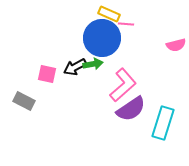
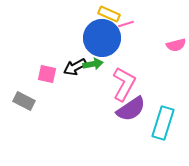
pink line: rotated 21 degrees counterclockwise
pink L-shape: moved 1 px right, 1 px up; rotated 20 degrees counterclockwise
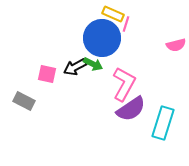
yellow rectangle: moved 4 px right
pink line: rotated 56 degrees counterclockwise
green arrow: rotated 36 degrees clockwise
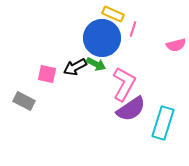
pink line: moved 7 px right, 5 px down
green arrow: moved 3 px right
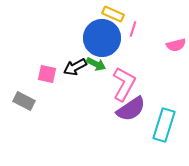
cyan rectangle: moved 1 px right, 2 px down
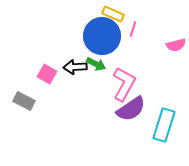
blue circle: moved 2 px up
black arrow: rotated 25 degrees clockwise
pink square: rotated 18 degrees clockwise
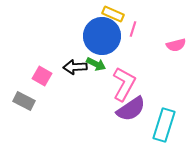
pink square: moved 5 px left, 2 px down
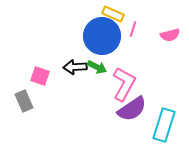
pink semicircle: moved 6 px left, 10 px up
green arrow: moved 1 px right, 3 px down
pink square: moved 2 px left; rotated 12 degrees counterclockwise
gray rectangle: rotated 40 degrees clockwise
purple semicircle: moved 1 px right
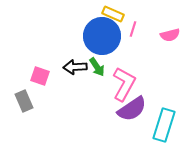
green arrow: rotated 30 degrees clockwise
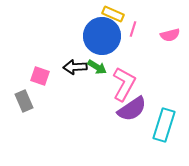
green arrow: rotated 24 degrees counterclockwise
